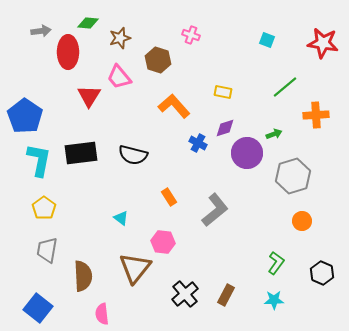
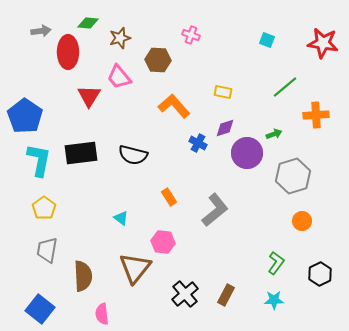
brown hexagon: rotated 15 degrees counterclockwise
black hexagon: moved 2 px left, 1 px down; rotated 10 degrees clockwise
blue square: moved 2 px right, 1 px down
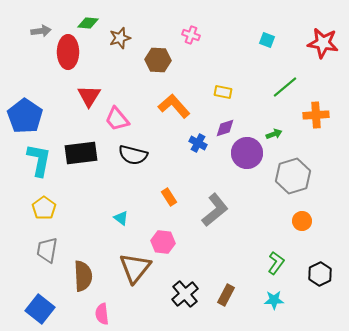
pink trapezoid: moved 2 px left, 42 px down
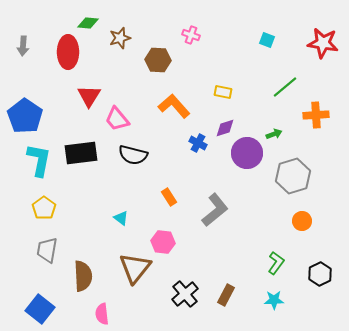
gray arrow: moved 18 px left, 15 px down; rotated 102 degrees clockwise
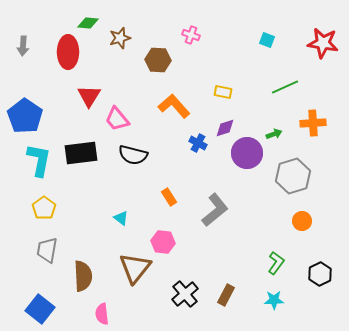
green line: rotated 16 degrees clockwise
orange cross: moved 3 px left, 8 px down
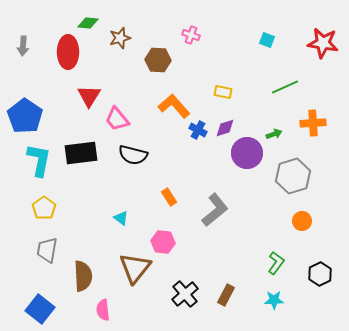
blue cross: moved 13 px up
pink semicircle: moved 1 px right, 4 px up
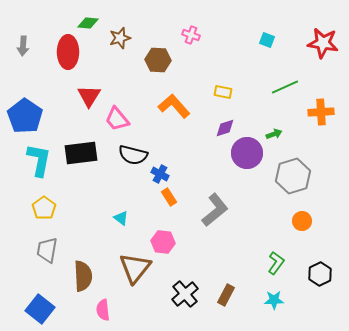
orange cross: moved 8 px right, 11 px up
blue cross: moved 38 px left, 44 px down
